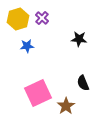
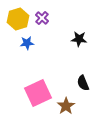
blue star: moved 3 px up
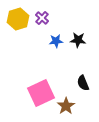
black star: moved 1 px left, 1 px down
blue star: moved 29 px right, 2 px up
pink square: moved 3 px right
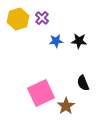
black star: moved 1 px right, 1 px down
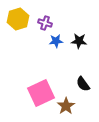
purple cross: moved 3 px right, 5 px down; rotated 24 degrees counterclockwise
black semicircle: moved 1 px down; rotated 14 degrees counterclockwise
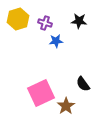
black star: moved 20 px up
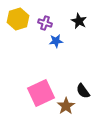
black star: rotated 21 degrees clockwise
black semicircle: moved 7 px down
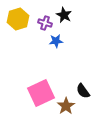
black star: moved 15 px left, 6 px up
